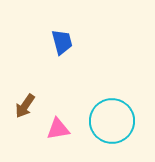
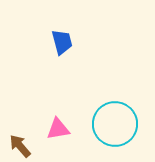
brown arrow: moved 5 px left, 40 px down; rotated 105 degrees clockwise
cyan circle: moved 3 px right, 3 px down
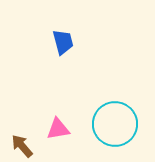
blue trapezoid: moved 1 px right
brown arrow: moved 2 px right
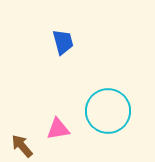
cyan circle: moved 7 px left, 13 px up
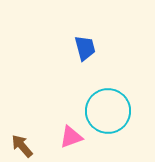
blue trapezoid: moved 22 px right, 6 px down
pink triangle: moved 13 px right, 8 px down; rotated 10 degrees counterclockwise
